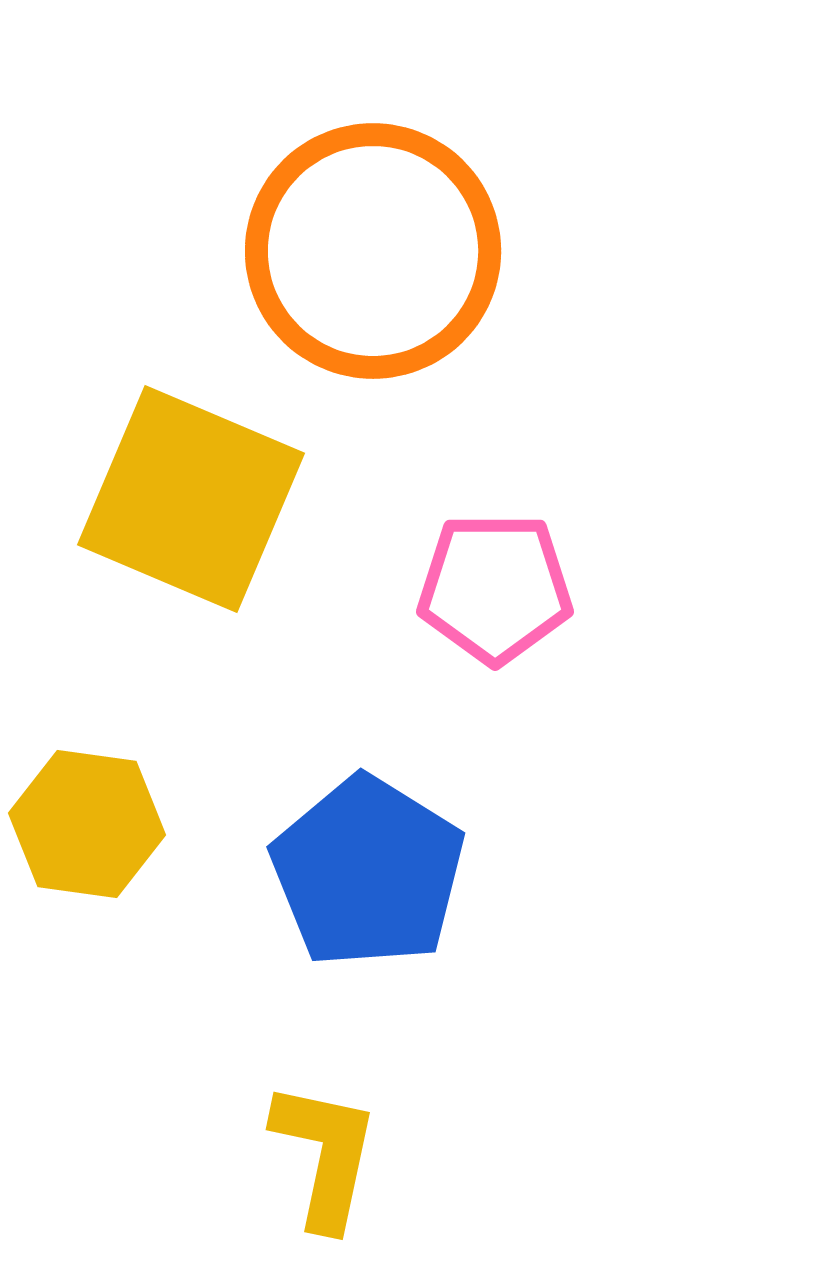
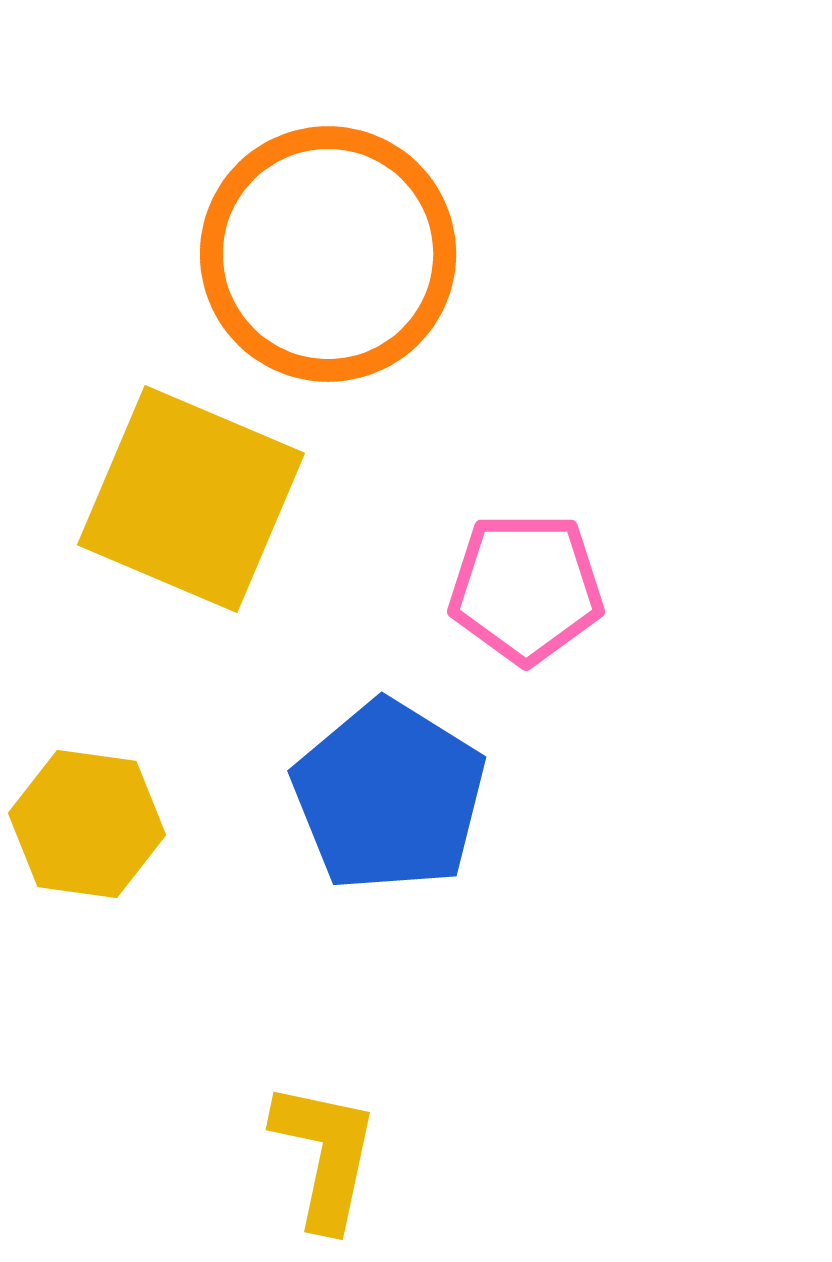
orange circle: moved 45 px left, 3 px down
pink pentagon: moved 31 px right
blue pentagon: moved 21 px right, 76 px up
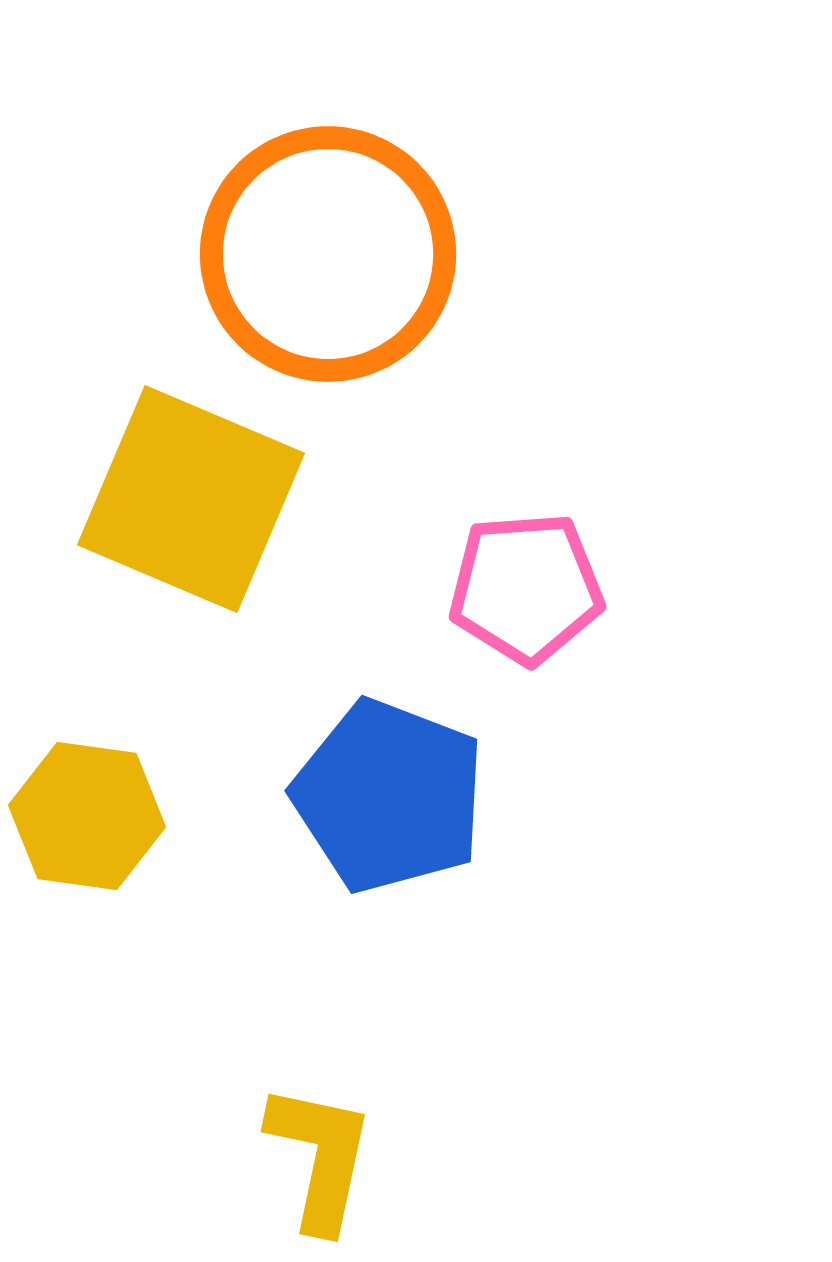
pink pentagon: rotated 4 degrees counterclockwise
blue pentagon: rotated 11 degrees counterclockwise
yellow hexagon: moved 8 px up
yellow L-shape: moved 5 px left, 2 px down
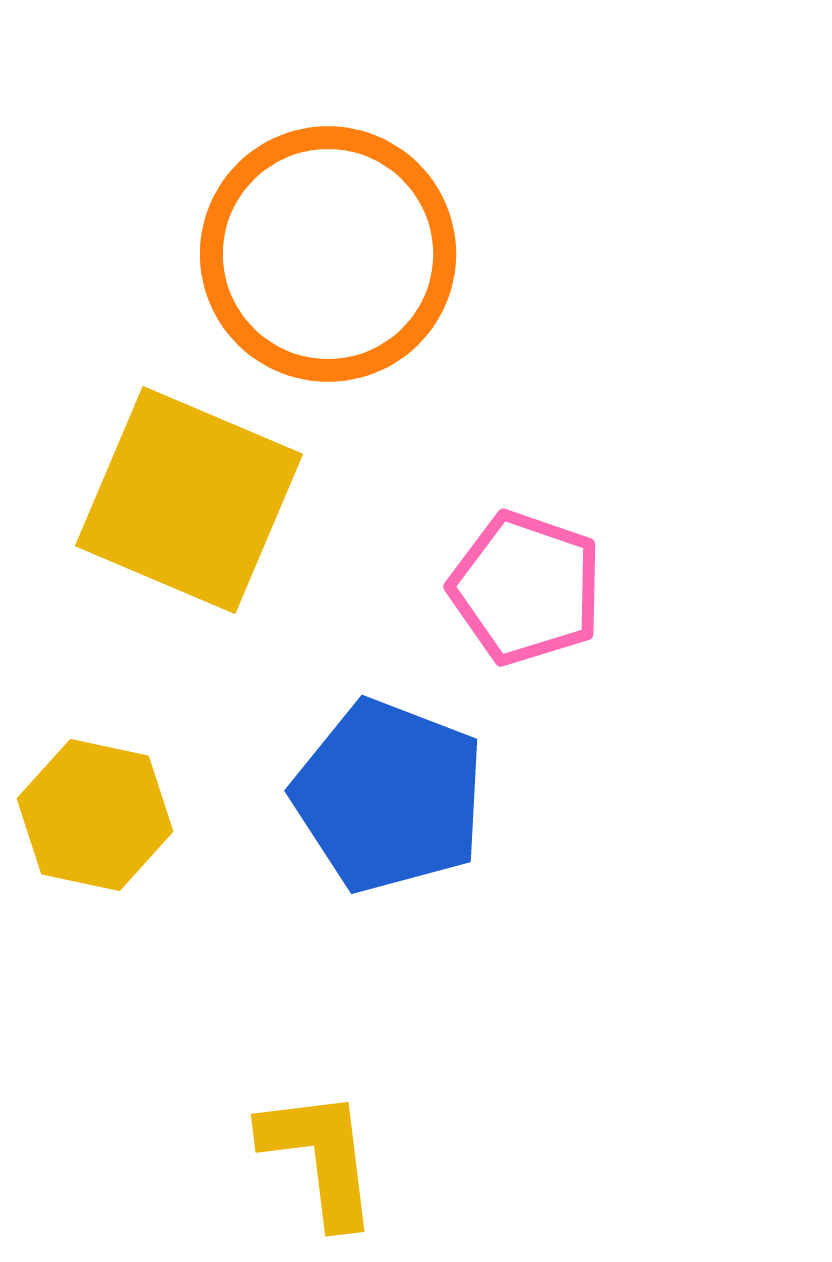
yellow square: moved 2 px left, 1 px down
pink pentagon: rotated 23 degrees clockwise
yellow hexagon: moved 8 px right, 1 px up; rotated 4 degrees clockwise
yellow L-shape: rotated 19 degrees counterclockwise
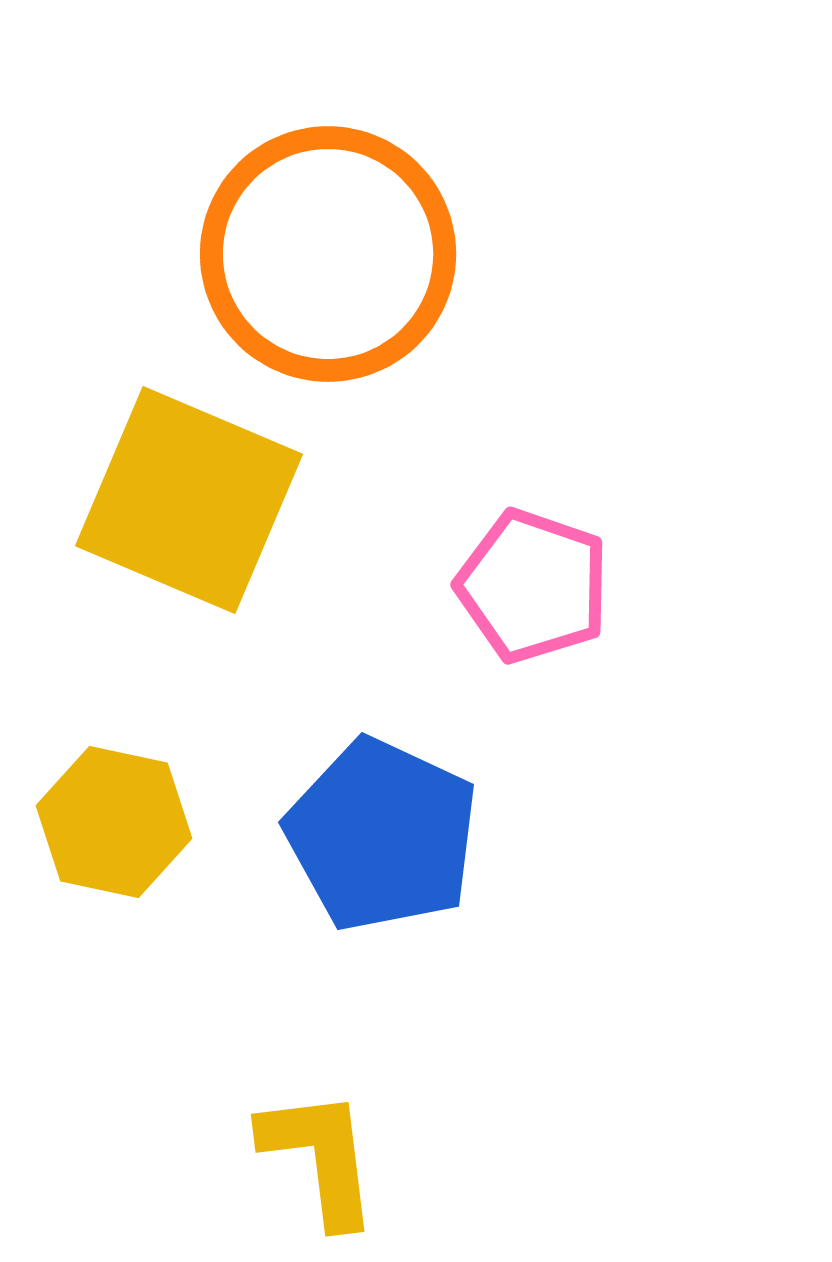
pink pentagon: moved 7 px right, 2 px up
blue pentagon: moved 7 px left, 39 px down; rotated 4 degrees clockwise
yellow hexagon: moved 19 px right, 7 px down
